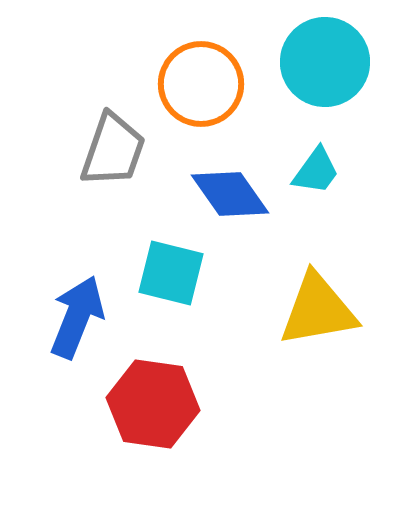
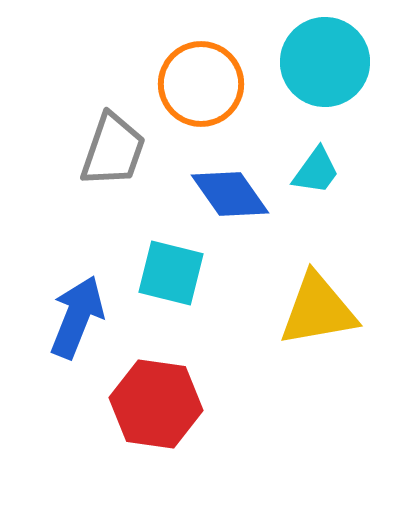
red hexagon: moved 3 px right
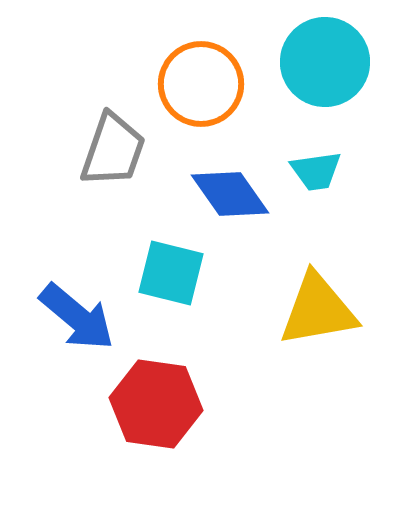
cyan trapezoid: rotated 46 degrees clockwise
blue arrow: rotated 108 degrees clockwise
